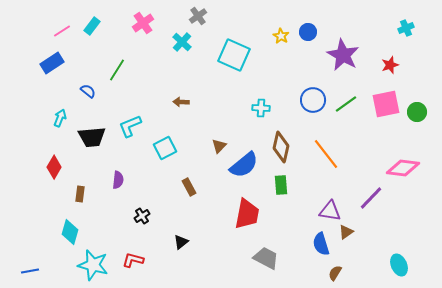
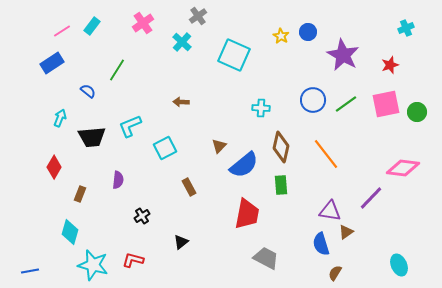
brown rectangle at (80, 194): rotated 14 degrees clockwise
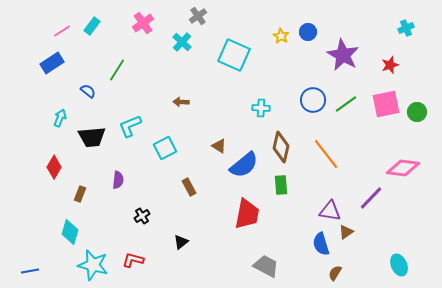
brown triangle at (219, 146): rotated 42 degrees counterclockwise
gray trapezoid at (266, 258): moved 8 px down
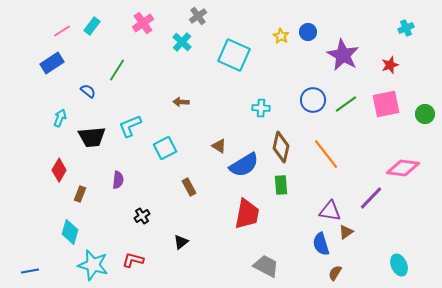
green circle at (417, 112): moved 8 px right, 2 px down
blue semicircle at (244, 165): rotated 8 degrees clockwise
red diamond at (54, 167): moved 5 px right, 3 px down
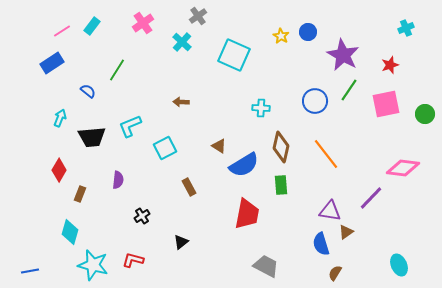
blue circle at (313, 100): moved 2 px right, 1 px down
green line at (346, 104): moved 3 px right, 14 px up; rotated 20 degrees counterclockwise
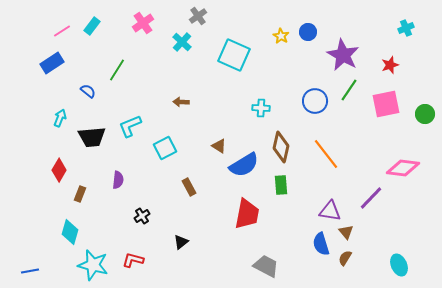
brown triangle at (346, 232): rotated 35 degrees counterclockwise
brown semicircle at (335, 273): moved 10 px right, 15 px up
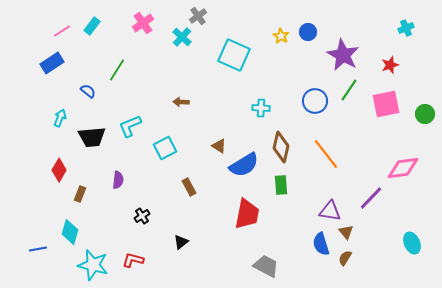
cyan cross at (182, 42): moved 5 px up
pink diamond at (403, 168): rotated 16 degrees counterclockwise
cyan ellipse at (399, 265): moved 13 px right, 22 px up
blue line at (30, 271): moved 8 px right, 22 px up
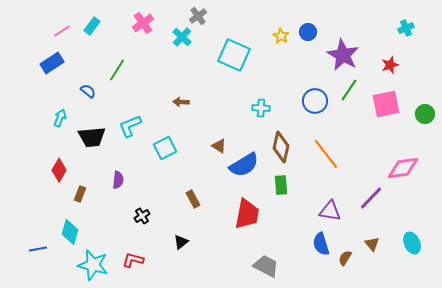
brown rectangle at (189, 187): moved 4 px right, 12 px down
brown triangle at (346, 232): moved 26 px right, 12 px down
